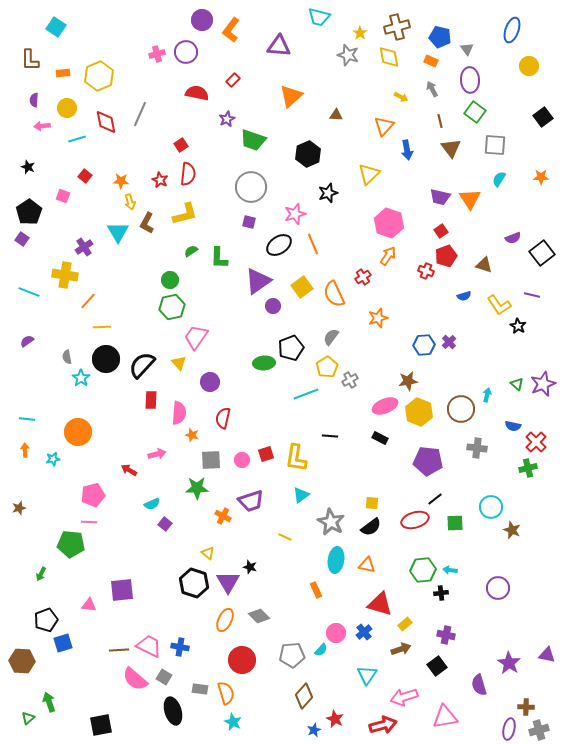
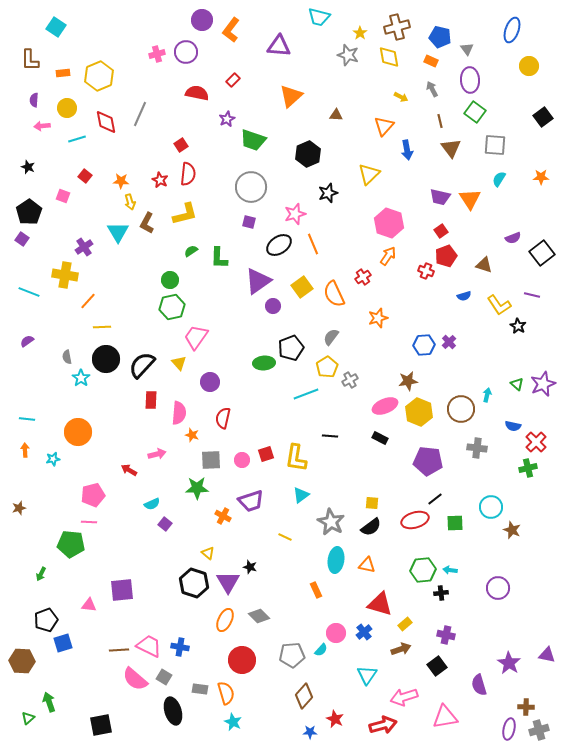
blue star at (314, 730): moved 4 px left, 2 px down; rotated 24 degrees clockwise
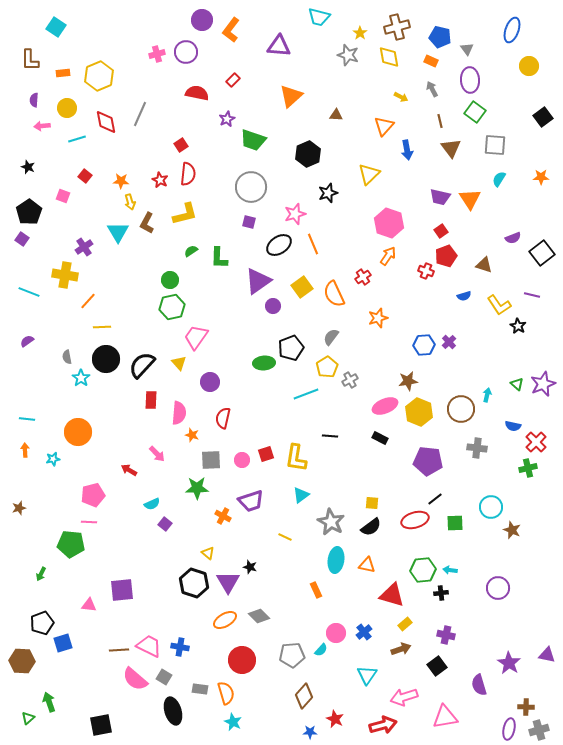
pink arrow at (157, 454): rotated 60 degrees clockwise
red triangle at (380, 604): moved 12 px right, 9 px up
black pentagon at (46, 620): moved 4 px left, 3 px down
orange ellipse at (225, 620): rotated 35 degrees clockwise
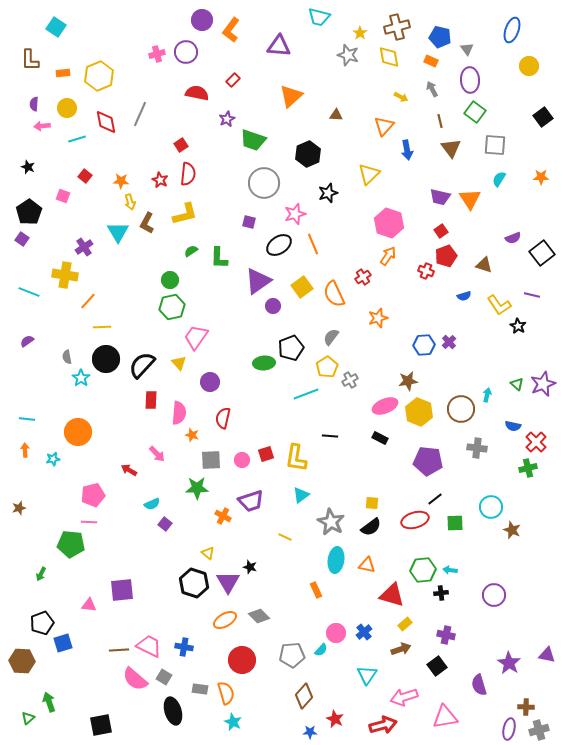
purple semicircle at (34, 100): moved 4 px down
gray circle at (251, 187): moved 13 px right, 4 px up
purple circle at (498, 588): moved 4 px left, 7 px down
blue cross at (180, 647): moved 4 px right
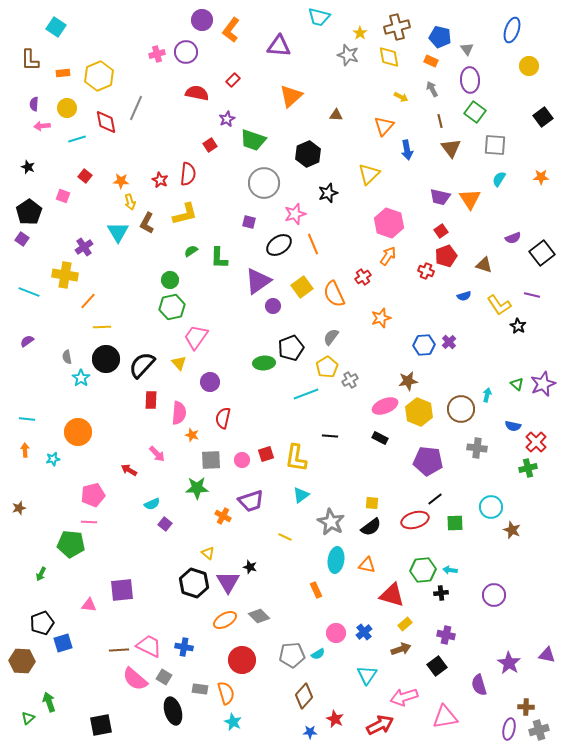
gray line at (140, 114): moved 4 px left, 6 px up
red square at (181, 145): moved 29 px right
orange star at (378, 318): moved 3 px right
cyan semicircle at (321, 650): moved 3 px left, 4 px down; rotated 16 degrees clockwise
red arrow at (383, 725): moved 3 px left; rotated 12 degrees counterclockwise
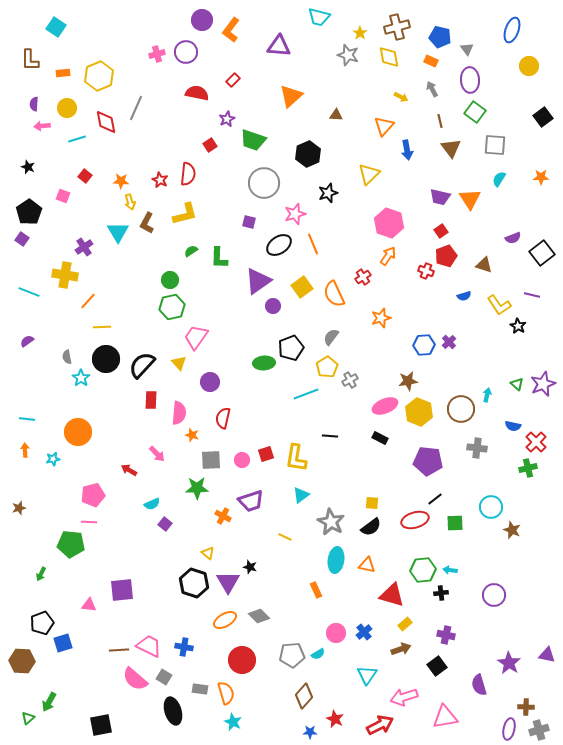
green arrow at (49, 702): rotated 132 degrees counterclockwise
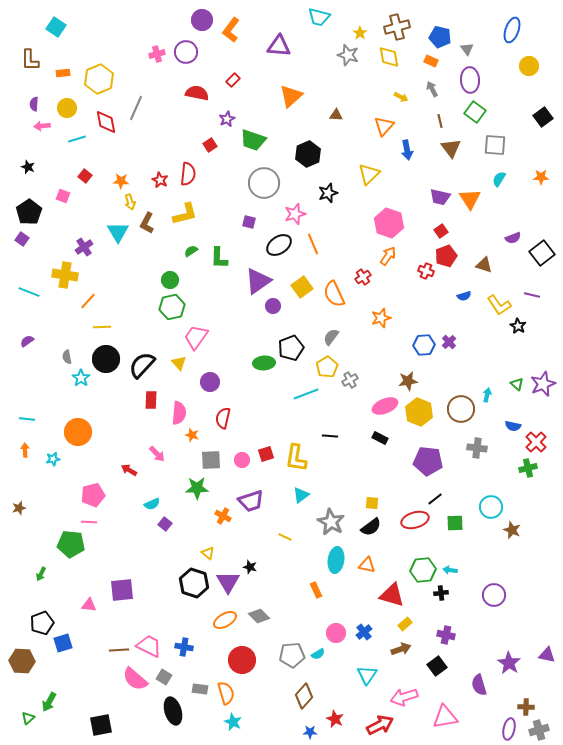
yellow hexagon at (99, 76): moved 3 px down
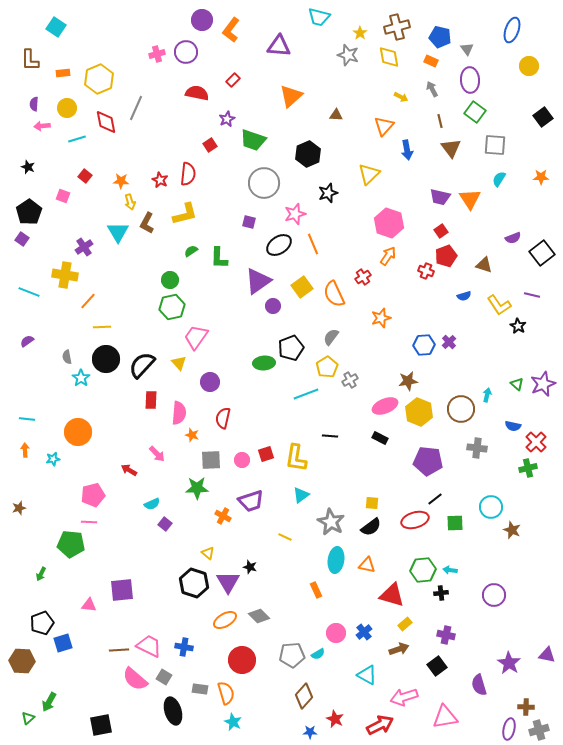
brown arrow at (401, 649): moved 2 px left
cyan triangle at (367, 675): rotated 35 degrees counterclockwise
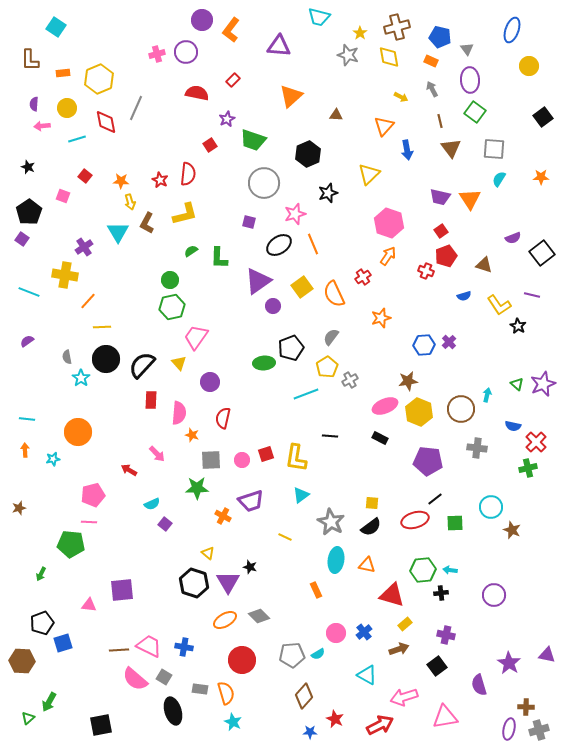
gray square at (495, 145): moved 1 px left, 4 px down
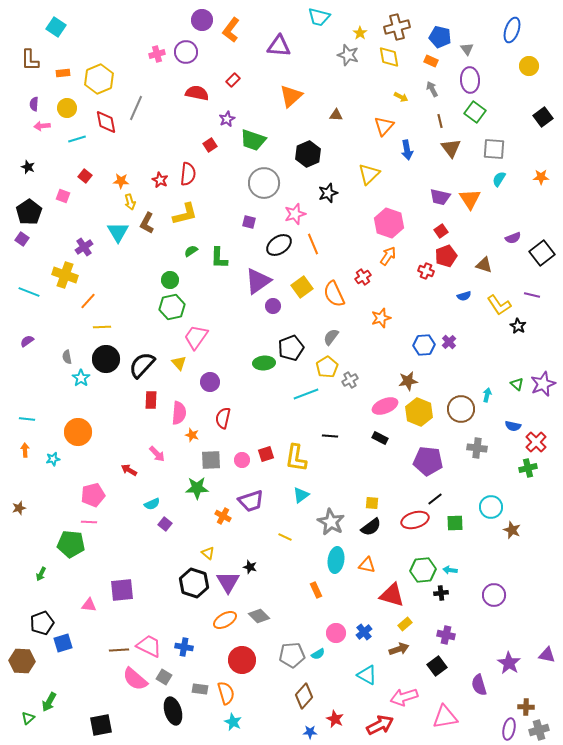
yellow cross at (65, 275): rotated 10 degrees clockwise
